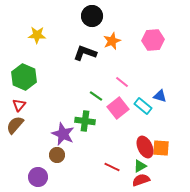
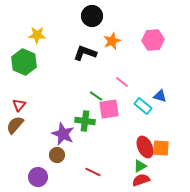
green hexagon: moved 15 px up
pink square: moved 9 px left, 1 px down; rotated 30 degrees clockwise
red line: moved 19 px left, 5 px down
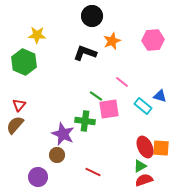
red semicircle: moved 3 px right
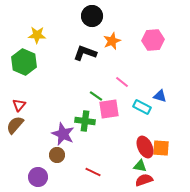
cyan rectangle: moved 1 px left, 1 px down; rotated 12 degrees counterclockwise
green triangle: rotated 40 degrees clockwise
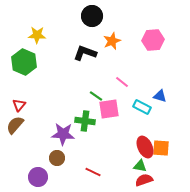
purple star: rotated 20 degrees counterclockwise
brown circle: moved 3 px down
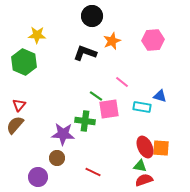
cyan rectangle: rotated 18 degrees counterclockwise
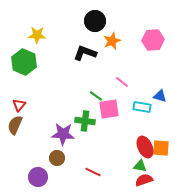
black circle: moved 3 px right, 5 px down
brown semicircle: rotated 18 degrees counterclockwise
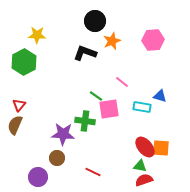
green hexagon: rotated 10 degrees clockwise
red ellipse: rotated 15 degrees counterclockwise
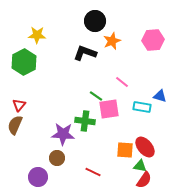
orange square: moved 36 px left, 2 px down
red semicircle: rotated 144 degrees clockwise
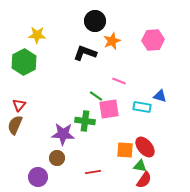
pink line: moved 3 px left, 1 px up; rotated 16 degrees counterclockwise
red line: rotated 35 degrees counterclockwise
